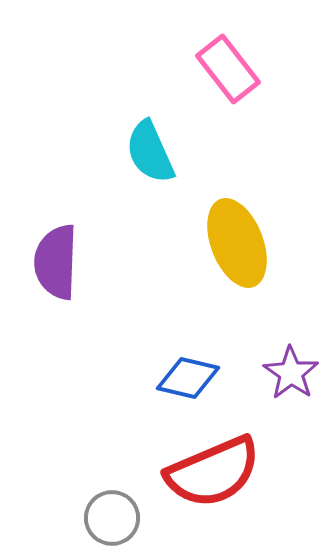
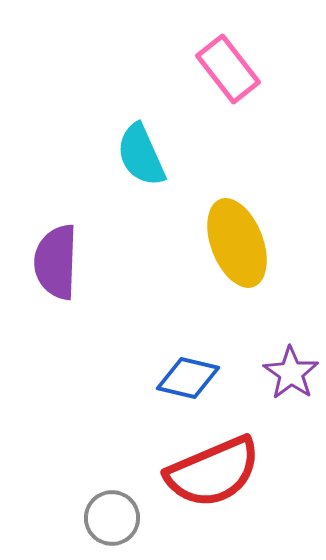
cyan semicircle: moved 9 px left, 3 px down
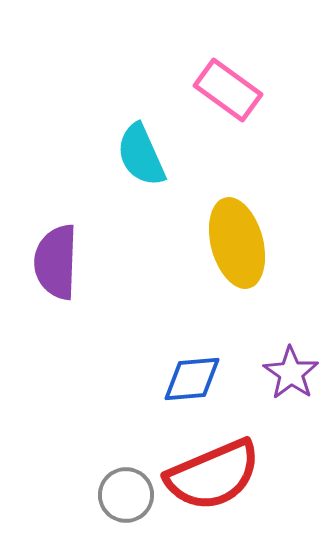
pink rectangle: moved 21 px down; rotated 16 degrees counterclockwise
yellow ellipse: rotated 6 degrees clockwise
blue diamond: moved 4 px right, 1 px down; rotated 18 degrees counterclockwise
red semicircle: moved 3 px down
gray circle: moved 14 px right, 23 px up
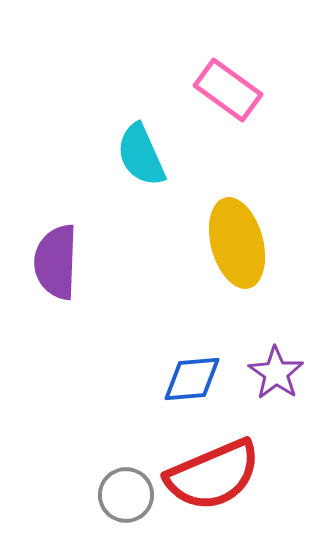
purple star: moved 15 px left
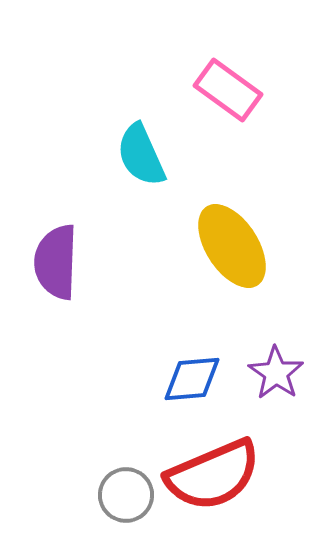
yellow ellipse: moved 5 px left, 3 px down; rotated 18 degrees counterclockwise
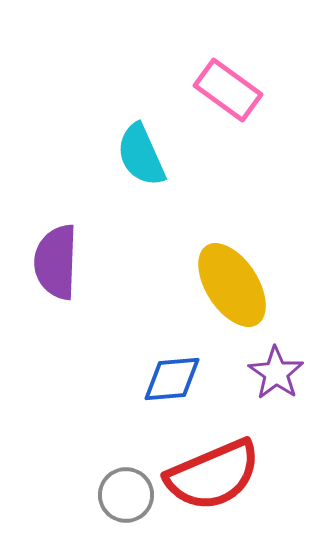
yellow ellipse: moved 39 px down
blue diamond: moved 20 px left
